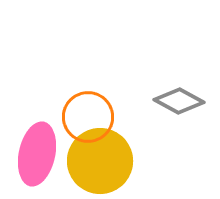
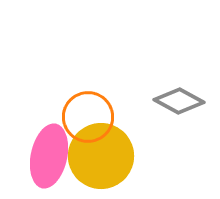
pink ellipse: moved 12 px right, 2 px down
yellow circle: moved 1 px right, 5 px up
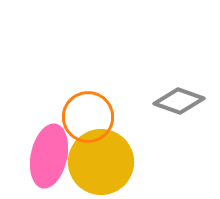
gray diamond: rotated 9 degrees counterclockwise
yellow circle: moved 6 px down
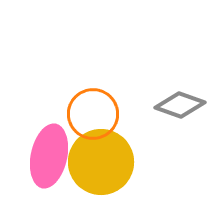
gray diamond: moved 1 px right, 4 px down
orange circle: moved 5 px right, 3 px up
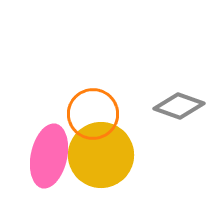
gray diamond: moved 1 px left, 1 px down
yellow circle: moved 7 px up
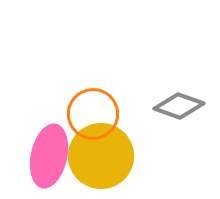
yellow circle: moved 1 px down
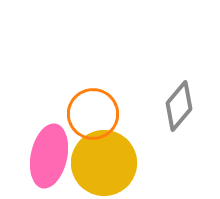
gray diamond: rotated 69 degrees counterclockwise
yellow circle: moved 3 px right, 7 px down
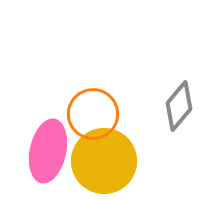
pink ellipse: moved 1 px left, 5 px up
yellow circle: moved 2 px up
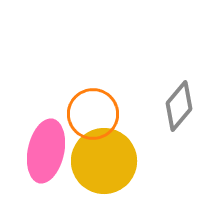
pink ellipse: moved 2 px left
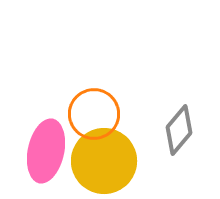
gray diamond: moved 24 px down
orange circle: moved 1 px right
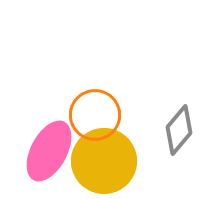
orange circle: moved 1 px right, 1 px down
pink ellipse: moved 3 px right; rotated 16 degrees clockwise
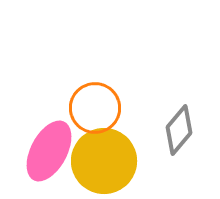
orange circle: moved 7 px up
